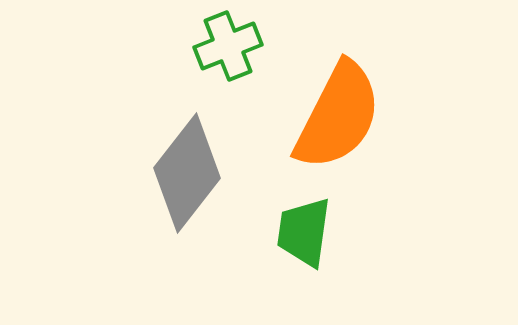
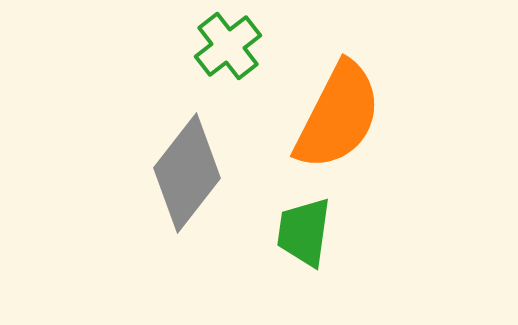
green cross: rotated 16 degrees counterclockwise
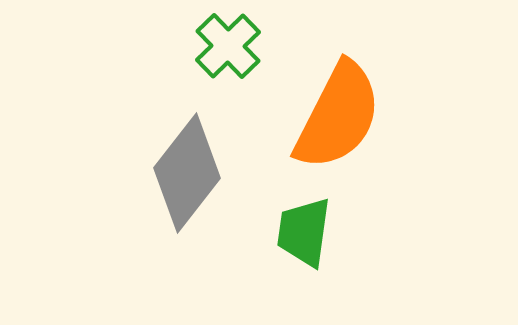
green cross: rotated 6 degrees counterclockwise
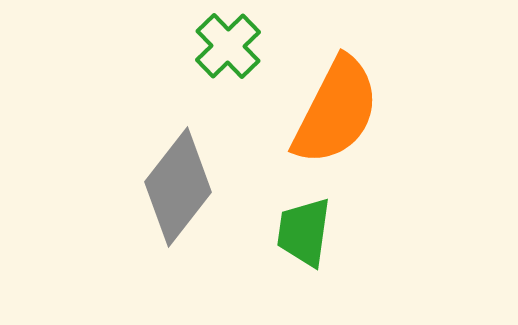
orange semicircle: moved 2 px left, 5 px up
gray diamond: moved 9 px left, 14 px down
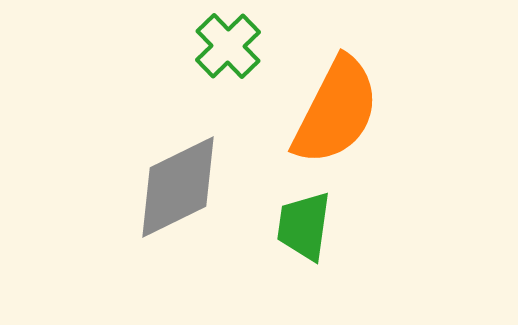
gray diamond: rotated 26 degrees clockwise
green trapezoid: moved 6 px up
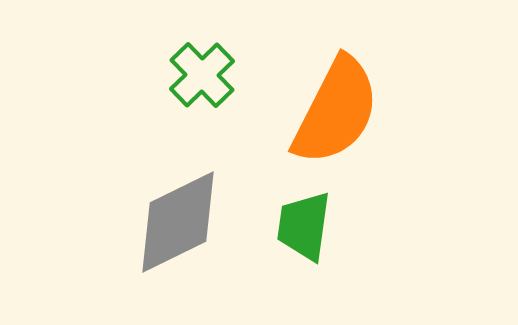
green cross: moved 26 px left, 29 px down
gray diamond: moved 35 px down
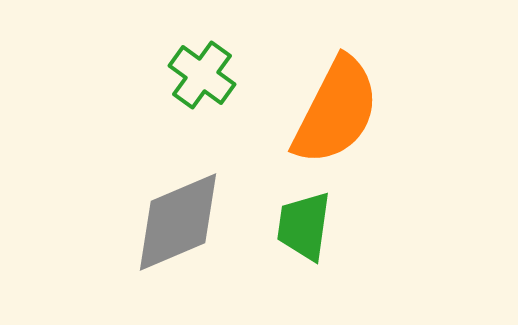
green cross: rotated 10 degrees counterclockwise
gray diamond: rotated 3 degrees clockwise
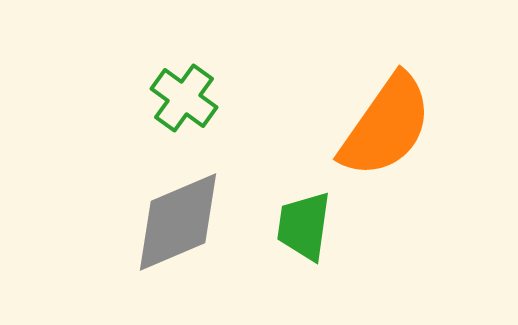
green cross: moved 18 px left, 23 px down
orange semicircle: moved 50 px right, 15 px down; rotated 8 degrees clockwise
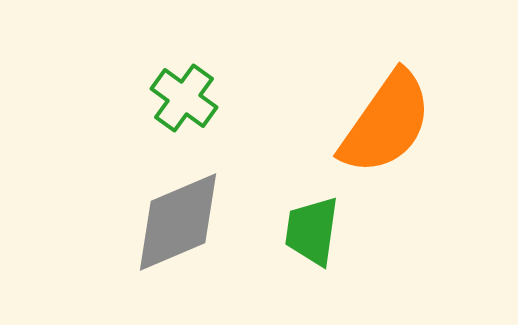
orange semicircle: moved 3 px up
green trapezoid: moved 8 px right, 5 px down
